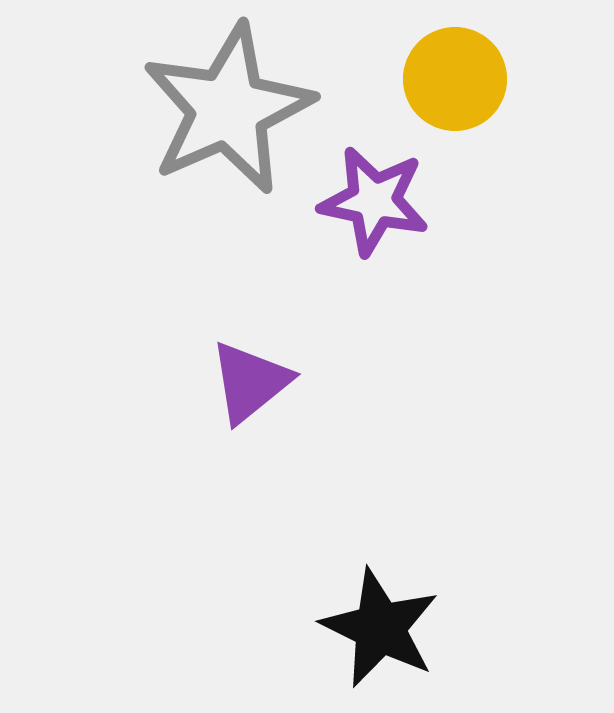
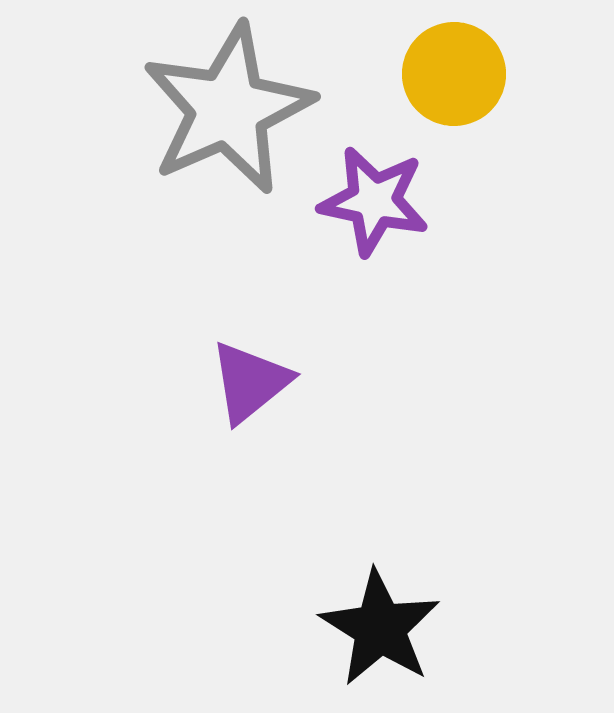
yellow circle: moved 1 px left, 5 px up
black star: rotated 6 degrees clockwise
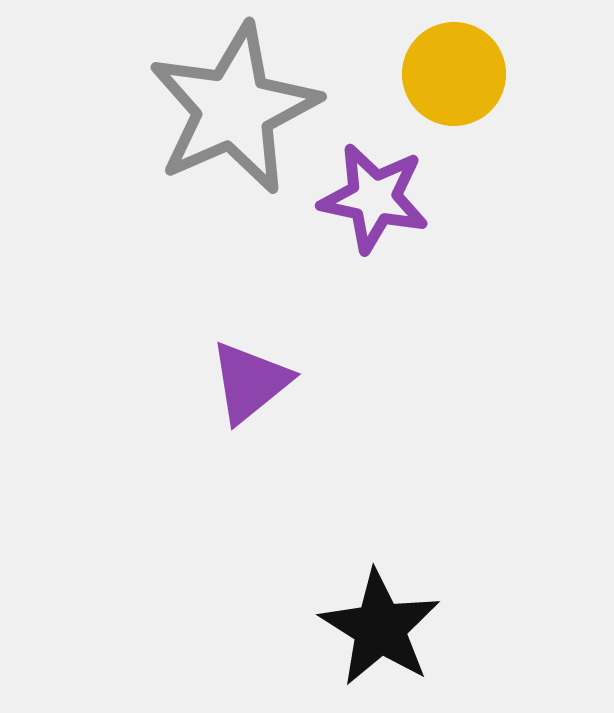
gray star: moved 6 px right
purple star: moved 3 px up
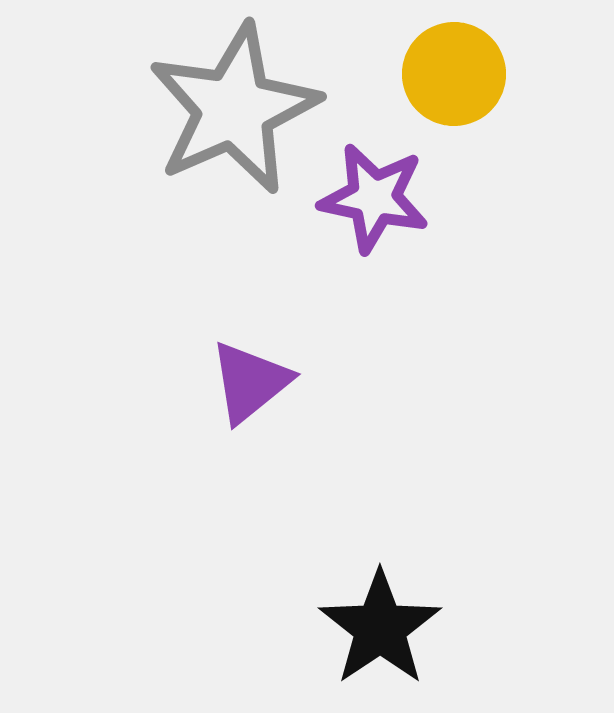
black star: rotated 6 degrees clockwise
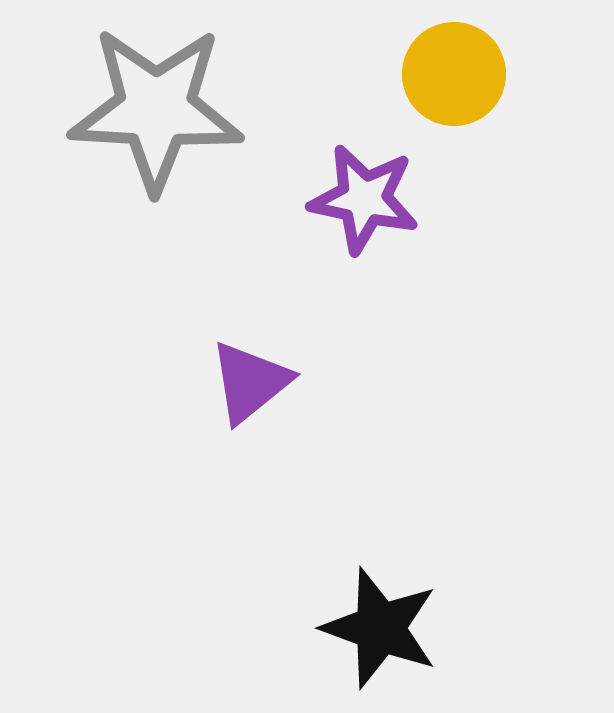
gray star: moved 78 px left; rotated 27 degrees clockwise
purple star: moved 10 px left, 1 px down
black star: rotated 18 degrees counterclockwise
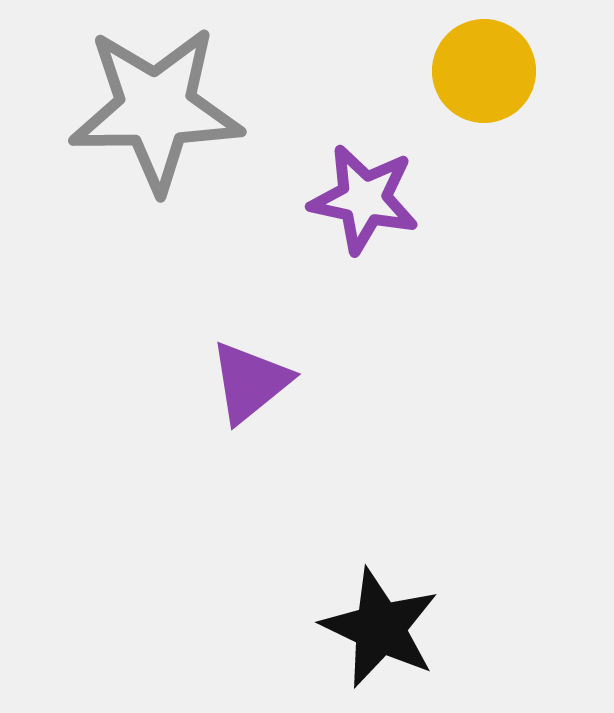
yellow circle: moved 30 px right, 3 px up
gray star: rotated 4 degrees counterclockwise
black star: rotated 5 degrees clockwise
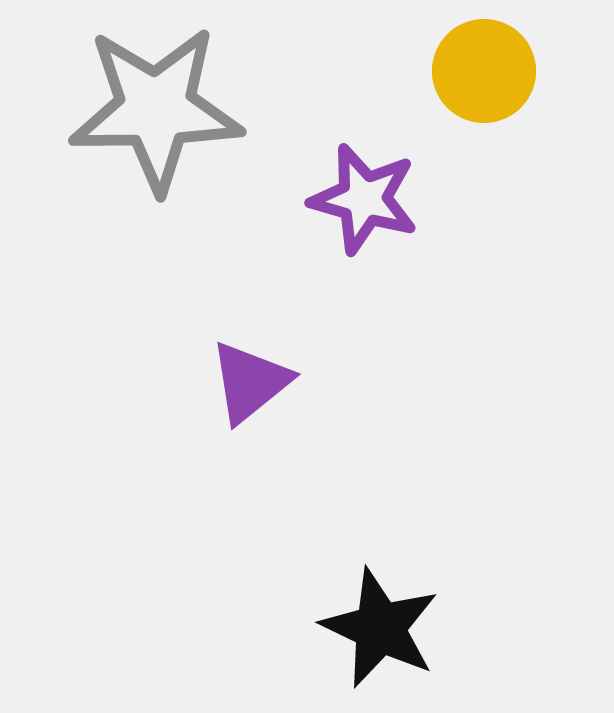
purple star: rotated 4 degrees clockwise
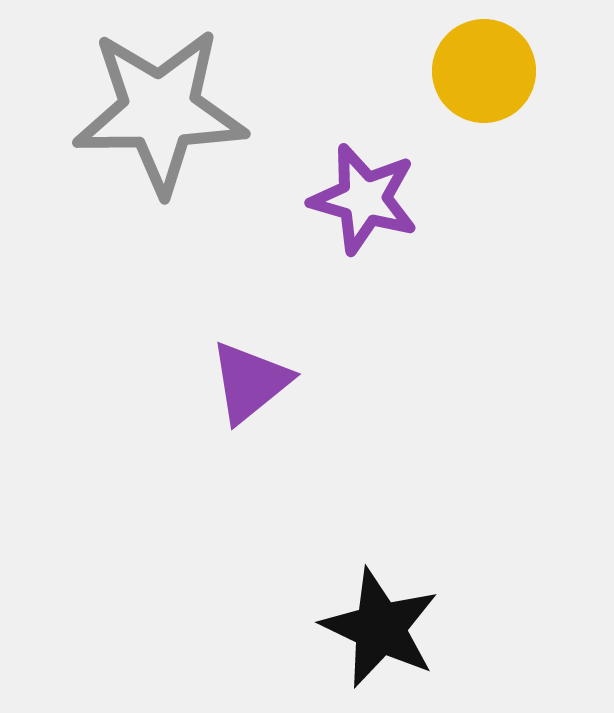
gray star: moved 4 px right, 2 px down
